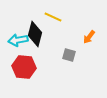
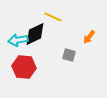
black diamond: rotated 50 degrees clockwise
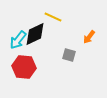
cyan arrow: rotated 42 degrees counterclockwise
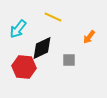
black diamond: moved 7 px right, 14 px down
cyan arrow: moved 11 px up
gray square: moved 5 px down; rotated 16 degrees counterclockwise
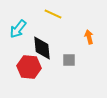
yellow line: moved 3 px up
orange arrow: rotated 128 degrees clockwise
black diamond: rotated 70 degrees counterclockwise
red hexagon: moved 5 px right
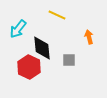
yellow line: moved 4 px right, 1 px down
red hexagon: rotated 20 degrees clockwise
